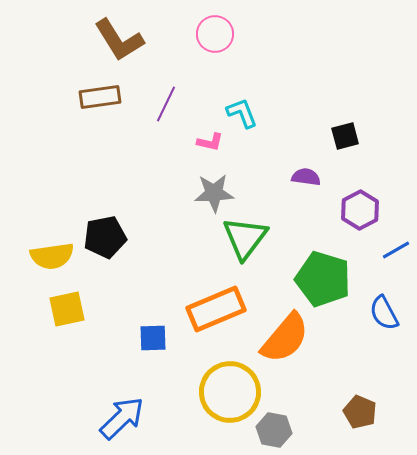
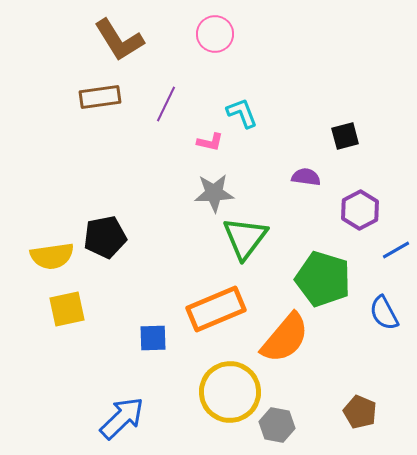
gray hexagon: moved 3 px right, 5 px up
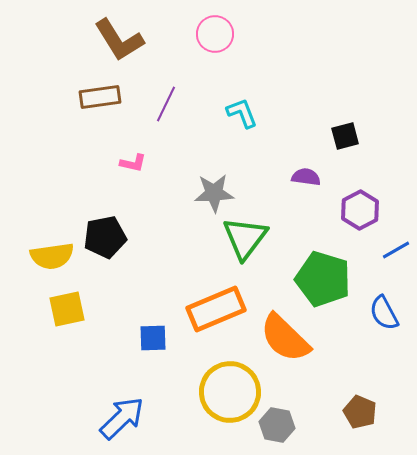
pink L-shape: moved 77 px left, 21 px down
orange semicircle: rotated 94 degrees clockwise
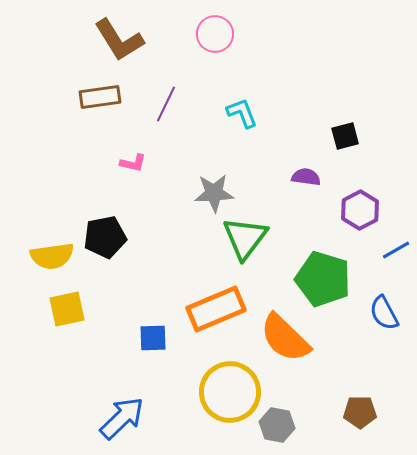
brown pentagon: rotated 24 degrees counterclockwise
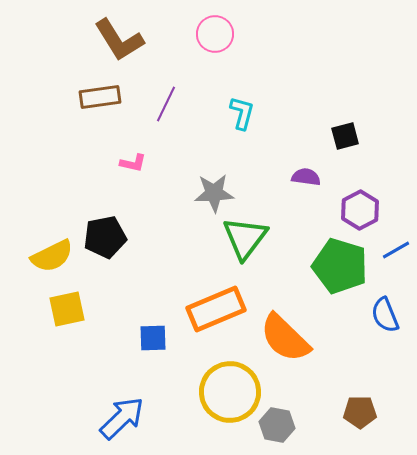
cyan L-shape: rotated 36 degrees clockwise
yellow semicircle: rotated 18 degrees counterclockwise
green pentagon: moved 17 px right, 13 px up
blue semicircle: moved 1 px right, 2 px down; rotated 6 degrees clockwise
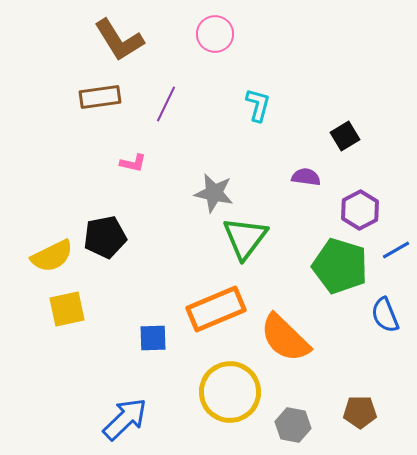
cyan L-shape: moved 16 px right, 8 px up
black square: rotated 16 degrees counterclockwise
gray star: rotated 15 degrees clockwise
blue arrow: moved 3 px right, 1 px down
gray hexagon: moved 16 px right
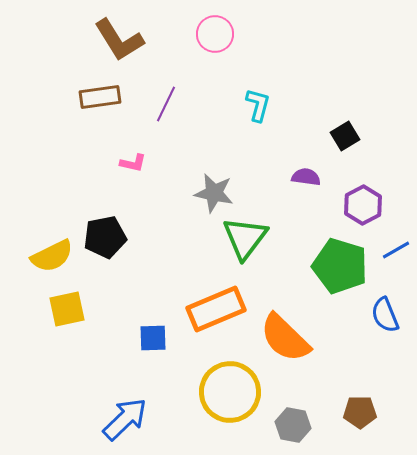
purple hexagon: moved 3 px right, 5 px up
